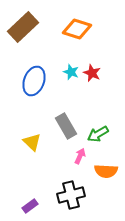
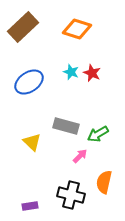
blue ellipse: moved 5 px left, 1 px down; rotated 36 degrees clockwise
gray rectangle: rotated 45 degrees counterclockwise
pink arrow: rotated 21 degrees clockwise
orange semicircle: moved 2 px left, 11 px down; rotated 100 degrees clockwise
black cross: rotated 28 degrees clockwise
purple rectangle: rotated 28 degrees clockwise
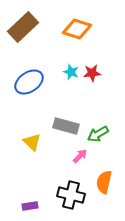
red star: rotated 30 degrees counterclockwise
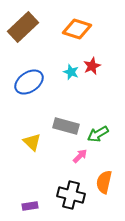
red star: moved 7 px up; rotated 18 degrees counterclockwise
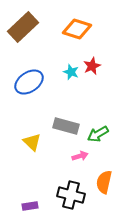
pink arrow: rotated 28 degrees clockwise
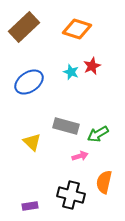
brown rectangle: moved 1 px right
